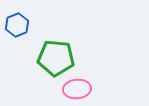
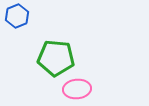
blue hexagon: moved 9 px up
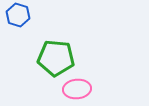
blue hexagon: moved 1 px right, 1 px up; rotated 20 degrees counterclockwise
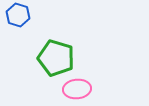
green pentagon: rotated 12 degrees clockwise
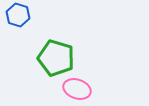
pink ellipse: rotated 24 degrees clockwise
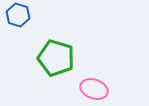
pink ellipse: moved 17 px right
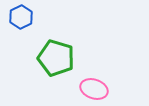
blue hexagon: moved 3 px right, 2 px down; rotated 15 degrees clockwise
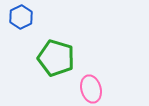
pink ellipse: moved 3 px left; rotated 56 degrees clockwise
